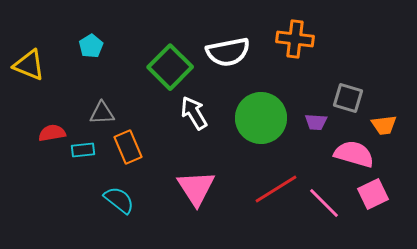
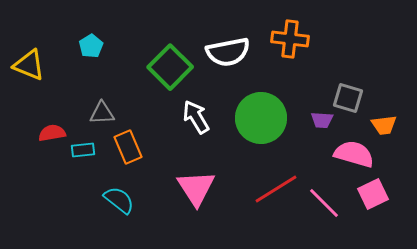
orange cross: moved 5 px left
white arrow: moved 2 px right, 4 px down
purple trapezoid: moved 6 px right, 2 px up
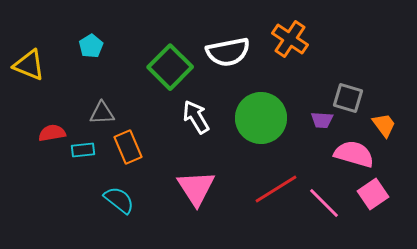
orange cross: rotated 27 degrees clockwise
orange trapezoid: rotated 120 degrees counterclockwise
pink square: rotated 8 degrees counterclockwise
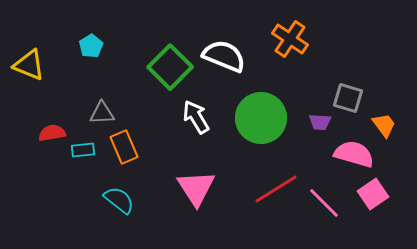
white semicircle: moved 4 px left, 4 px down; rotated 147 degrees counterclockwise
purple trapezoid: moved 2 px left, 2 px down
orange rectangle: moved 4 px left
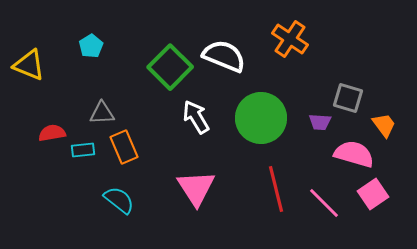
red line: rotated 72 degrees counterclockwise
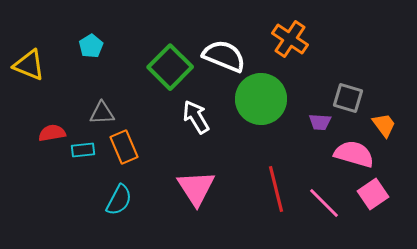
green circle: moved 19 px up
cyan semicircle: rotated 80 degrees clockwise
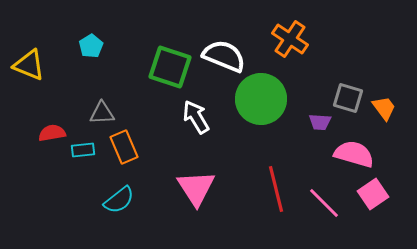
green square: rotated 27 degrees counterclockwise
orange trapezoid: moved 17 px up
cyan semicircle: rotated 24 degrees clockwise
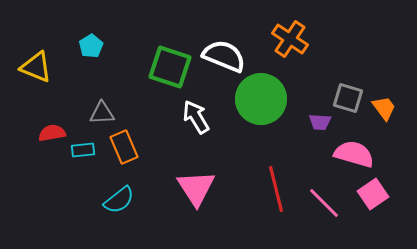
yellow triangle: moved 7 px right, 2 px down
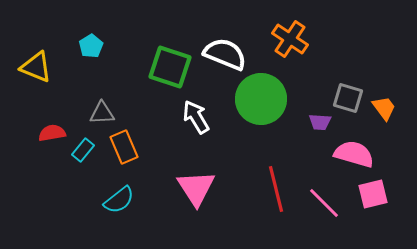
white semicircle: moved 1 px right, 2 px up
cyan rectangle: rotated 45 degrees counterclockwise
pink square: rotated 20 degrees clockwise
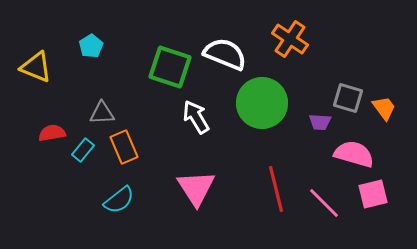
green circle: moved 1 px right, 4 px down
